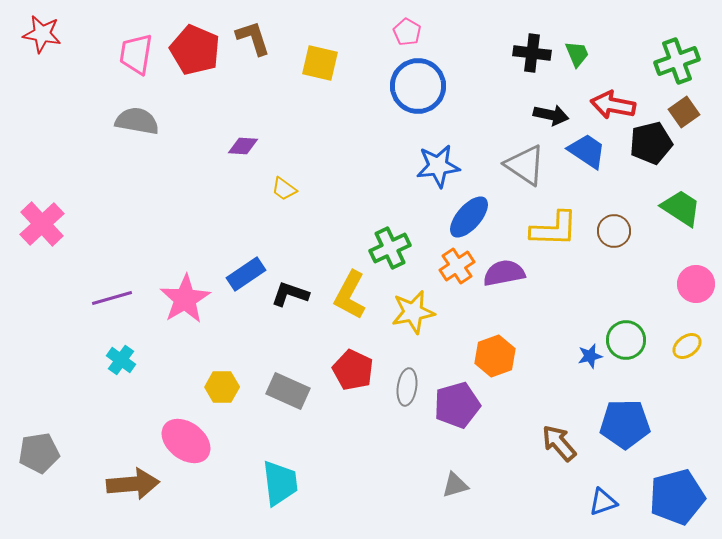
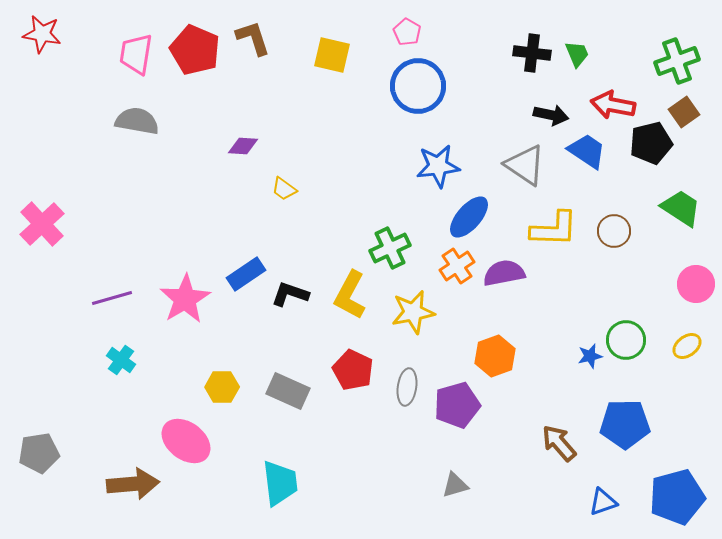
yellow square at (320, 63): moved 12 px right, 8 px up
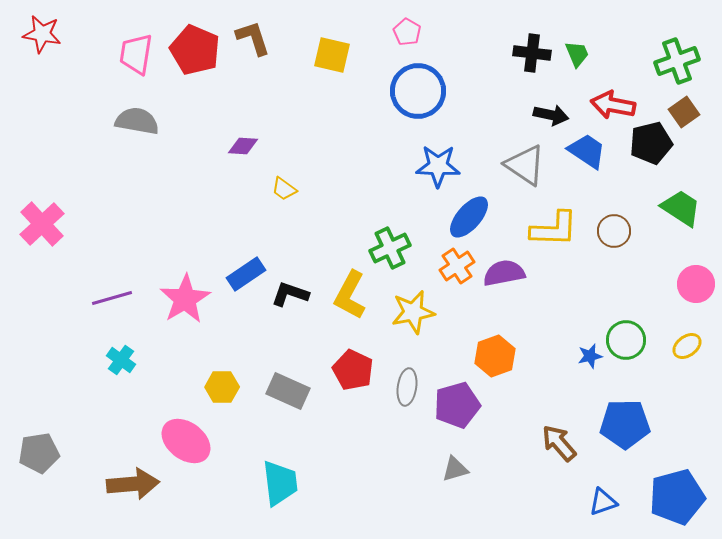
blue circle at (418, 86): moved 5 px down
blue star at (438, 166): rotated 9 degrees clockwise
gray triangle at (455, 485): moved 16 px up
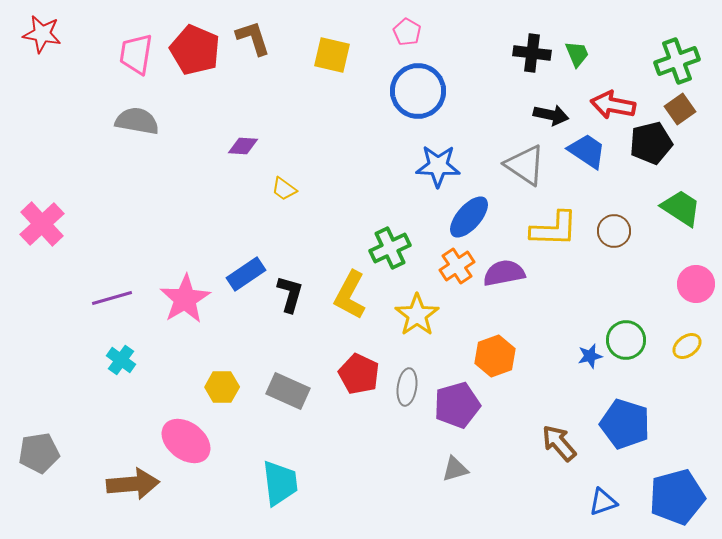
brown square at (684, 112): moved 4 px left, 3 px up
black L-shape at (290, 294): rotated 87 degrees clockwise
yellow star at (413, 312): moved 4 px right, 3 px down; rotated 24 degrees counterclockwise
red pentagon at (353, 370): moved 6 px right, 4 px down
blue pentagon at (625, 424): rotated 18 degrees clockwise
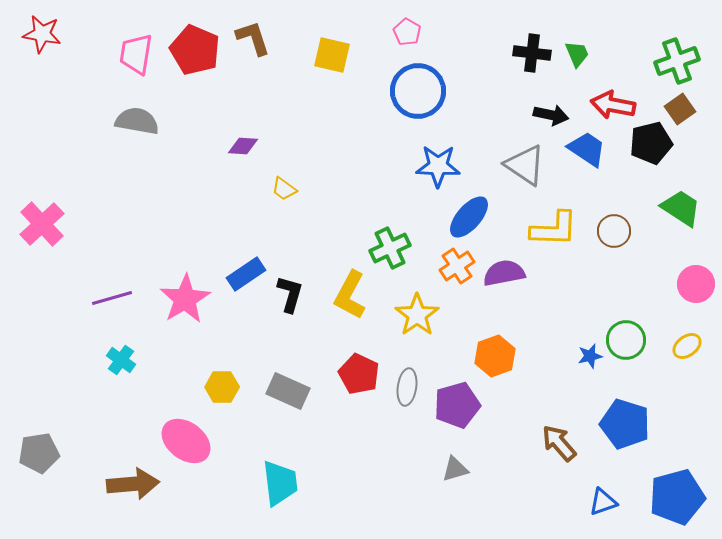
blue trapezoid at (587, 151): moved 2 px up
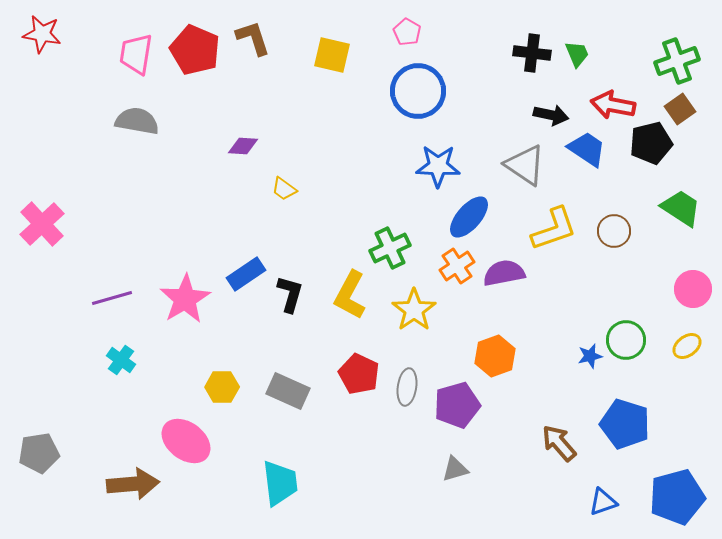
yellow L-shape at (554, 229): rotated 21 degrees counterclockwise
pink circle at (696, 284): moved 3 px left, 5 px down
yellow star at (417, 315): moved 3 px left, 5 px up
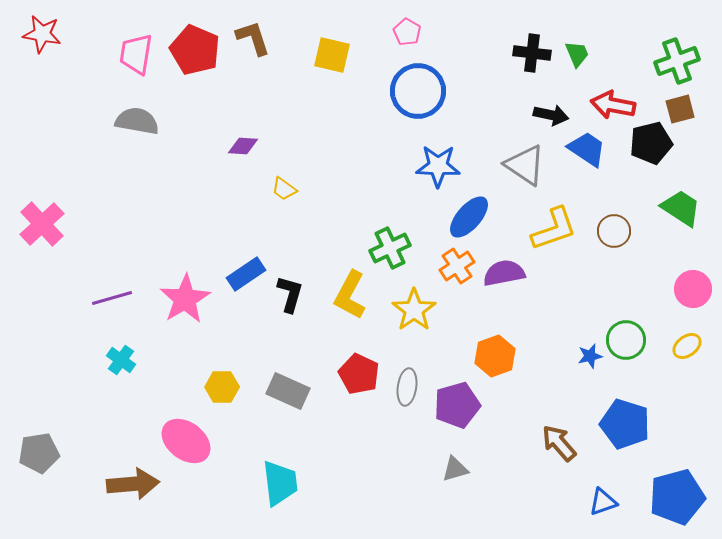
brown square at (680, 109): rotated 20 degrees clockwise
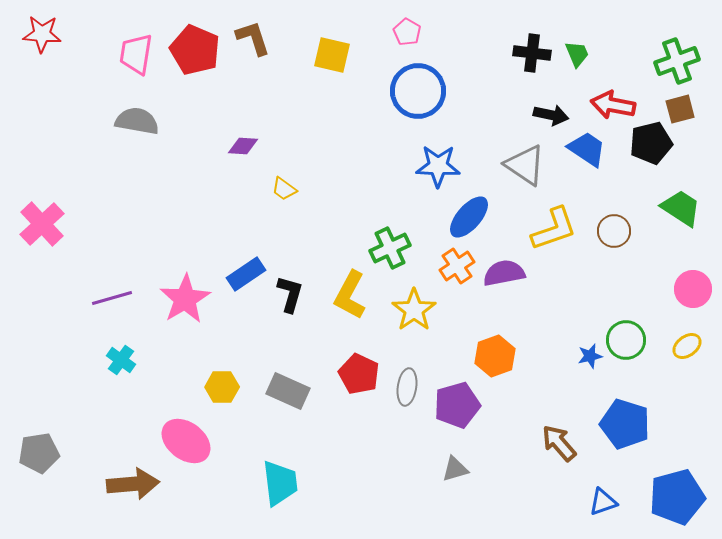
red star at (42, 34): rotated 6 degrees counterclockwise
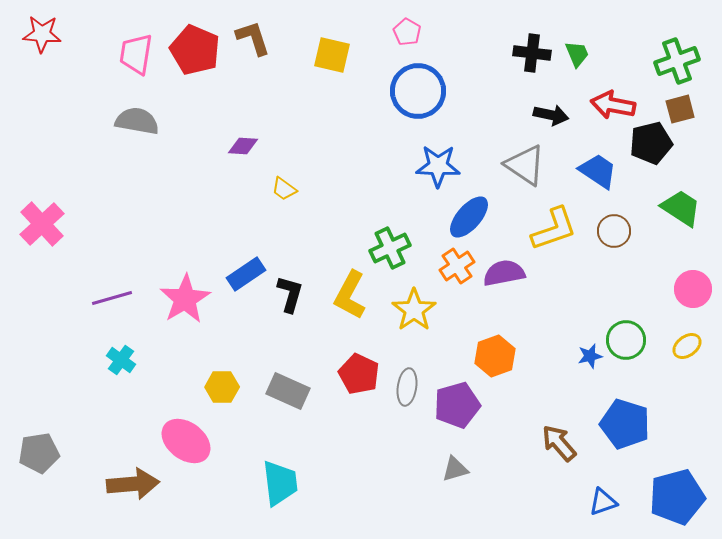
blue trapezoid at (587, 149): moved 11 px right, 22 px down
